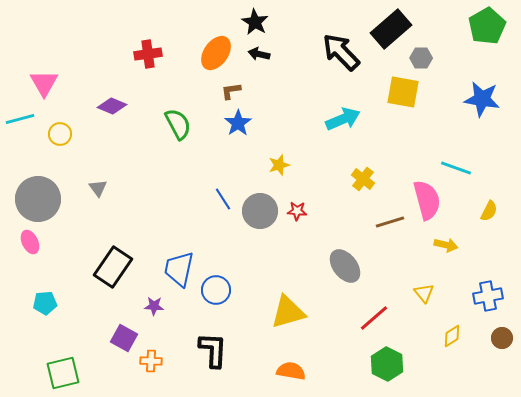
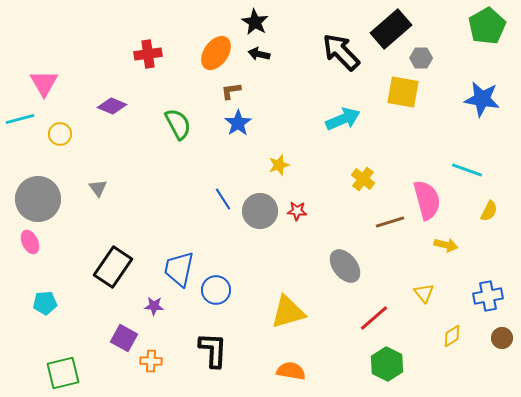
cyan line at (456, 168): moved 11 px right, 2 px down
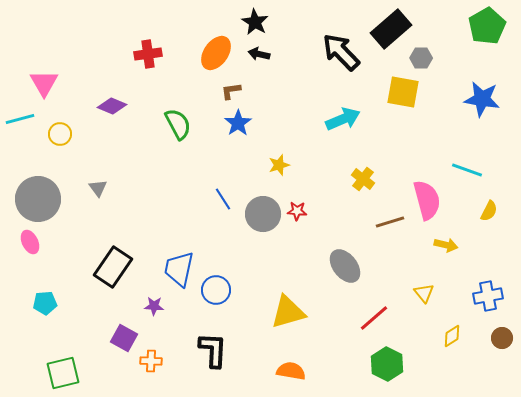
gray circle at (260, 211): moved 3 px right, 3 px down
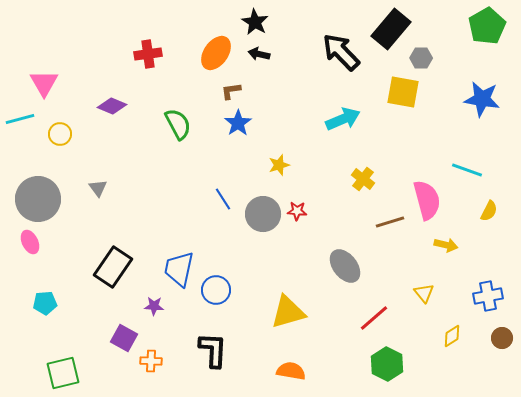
black rectangle at (391, 29): rotated 9 degrees counterclockwise
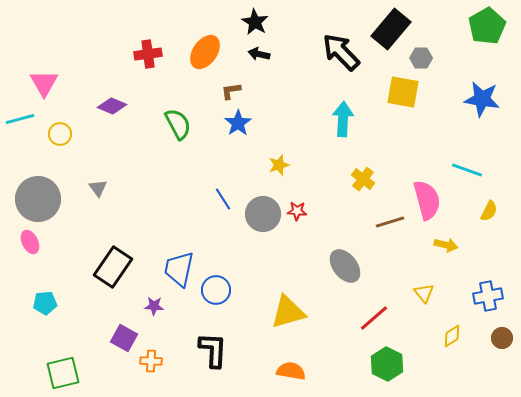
orange ellipse at (216, 53): moved 11 px left, 1 px up
cyan arrow at (343, 119): rotated 64 degrees counterclockwise
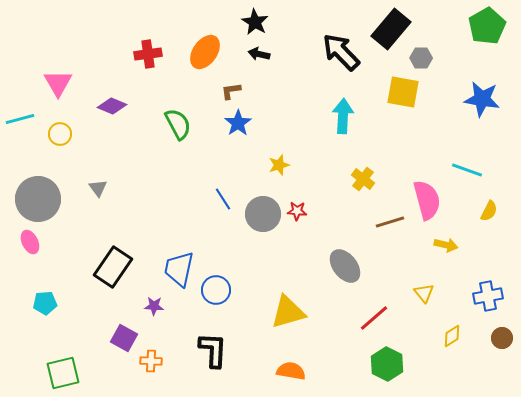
pink triangle at (44, 83): moved 14 px right
cyan arrow at (343, 119): moved 3 px up
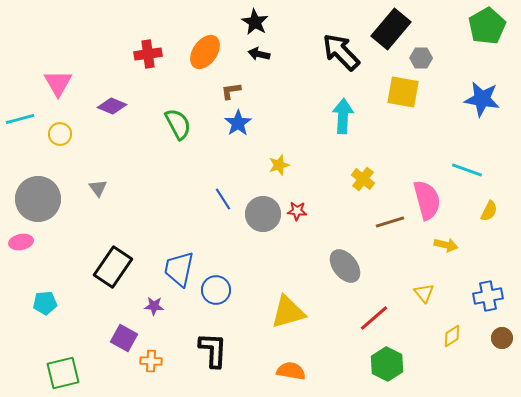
pink ellipse at (30, 242): moved 9 px left; rotated 75 degrees counterclockwise
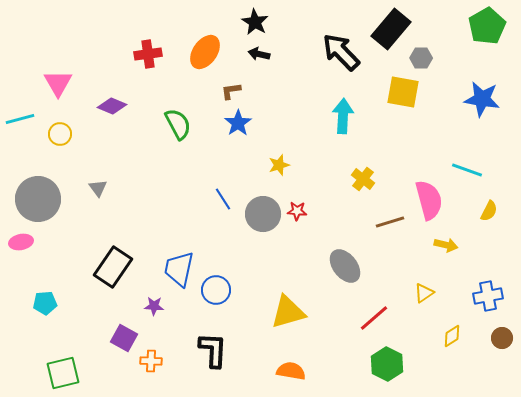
pink semicircle at (427, 200): moved 2 px right
yellow triangle at (424, 293): rotated 35 degrees clockwise
